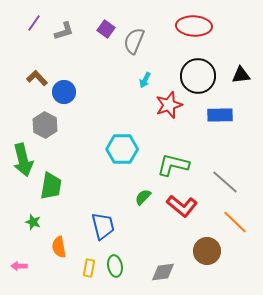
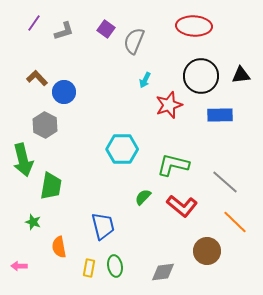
black circle: moved 3 px right
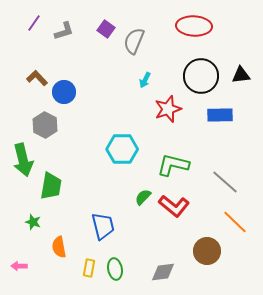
red star: moved 1 px left, 4 px down
red L-shape: moved 8 px left
green ellipse: moved 3 px down
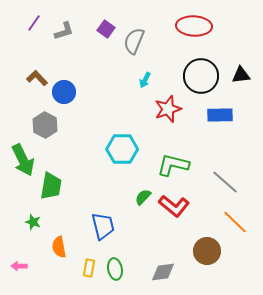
green arrow: rotated 12 degrees counterclockwise
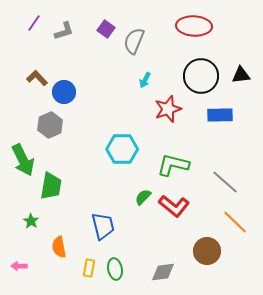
gray hexagon: moved 5 px right; rotated 10 degrees clockwise
green star: moved 2 px left, 1 px up; rotated 14 degrees clockwise
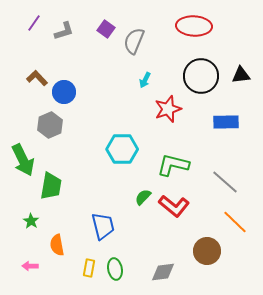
blue rectangle: moved 6 px right, 7 px down
orange semicircle: moved 2 px left, 2 px up
pink arrow: moved 11 px right
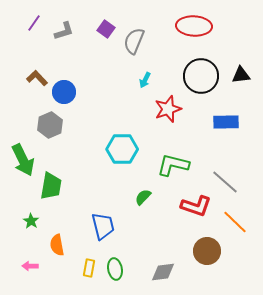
red L-shape: moved 22 px right; rotated 20 degrees counterclockwise
